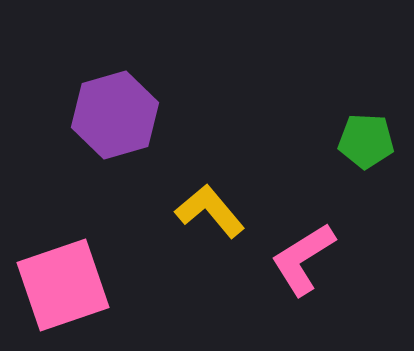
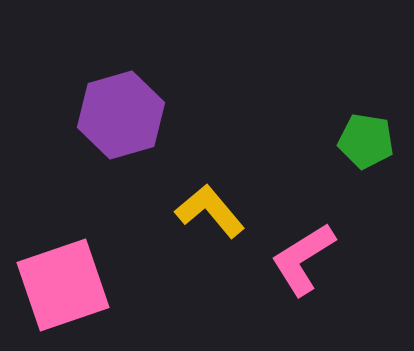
purple hexagon: moved 6 px right
green pentagon: rotated 6 degrees clockwise
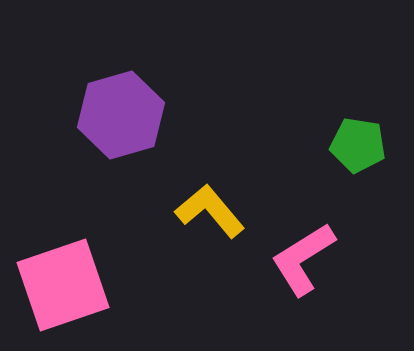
green pentagon: moved 8 px left, 4 px down
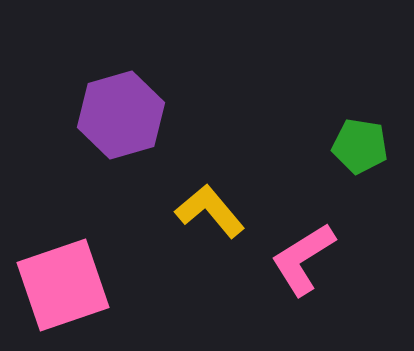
green pentagon: moved 2 px right, 1 px down
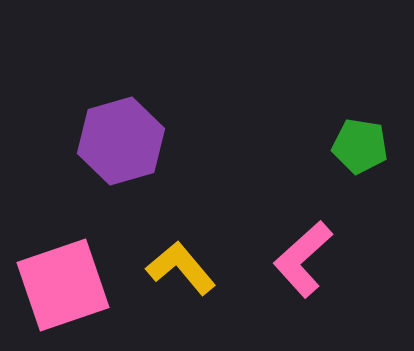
purple hexagon: moved 26 px down
yellow L-shape: moved 29 px left, 57 px down
pink L-shape: rotated 10 degrees counterclockwise
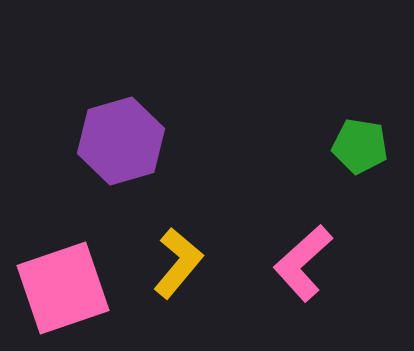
pink L-shape: moved 4 px down
yellow L-shape: moved 3 px left, 5 px up; rotated 80 degrees clockwise
pink square: moved 3 px down
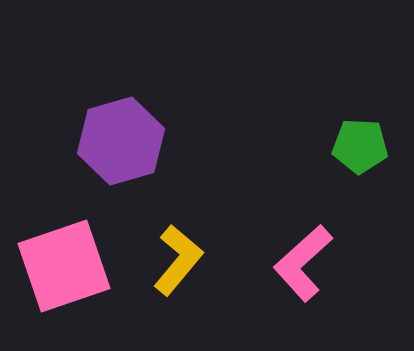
green pentagon: rotated 6 degrees counterclockwise
yellow L-shape: moved 3 px up
pink square: moved 1 px right, 22 px up
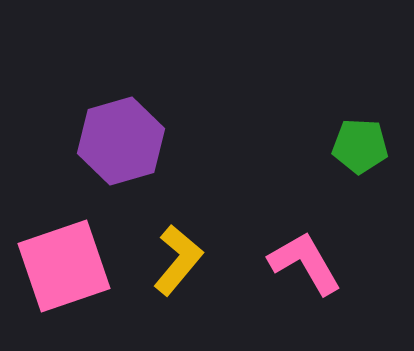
pink L-shape: moved 2 px right; rotated 102 degrees clockwise
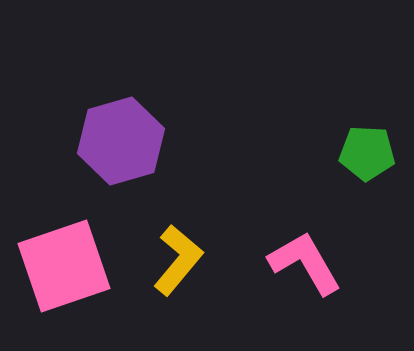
green pentagon: moved 7 px right, 7 px down
